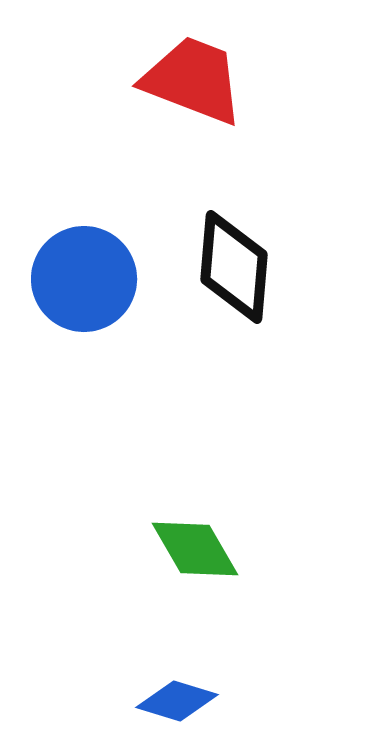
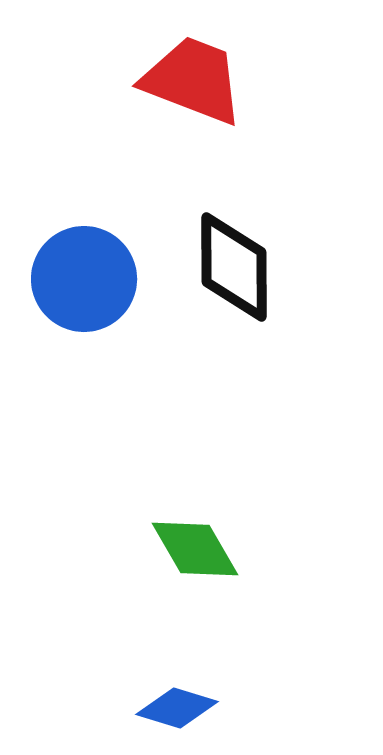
black diamond: rotated 5 degrees counterclockwise
blue diamond: moved 7 px down
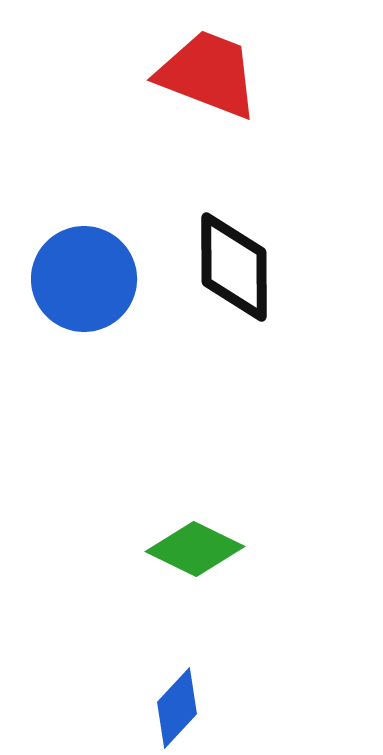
red trapezoid: moved 15 px right, 6 px up
green diamond: rotated 34 degrees counterclockwise
blue diamond: rotated 64 degrees counterclockwise
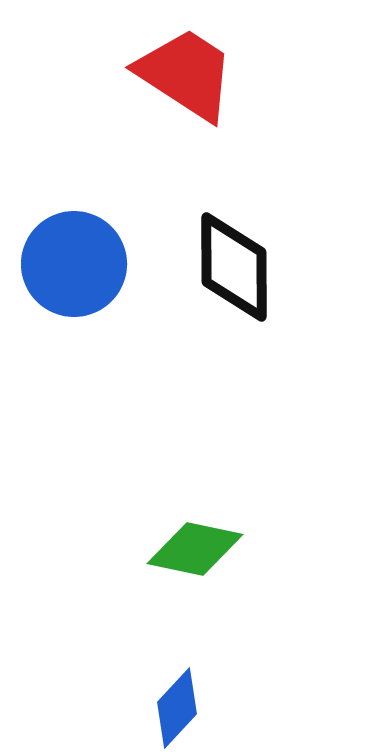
red trapezoid: moved 22 px left; rotated 12 degrees clockwise
blue circle: moved 10 px left, 15 px up
green diamond: rotated 14 degrees counterclockwise
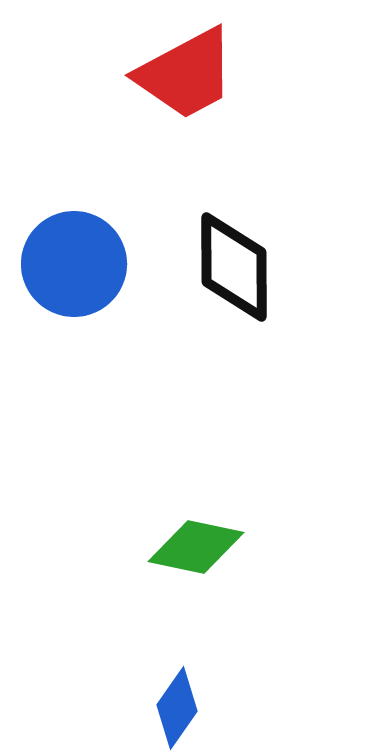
red trapezoid: rotated 119 degrees clockwise
green diamond: moved 1 px right, 2 px up
blue diamond: rotated 8 degrees counterclockwise
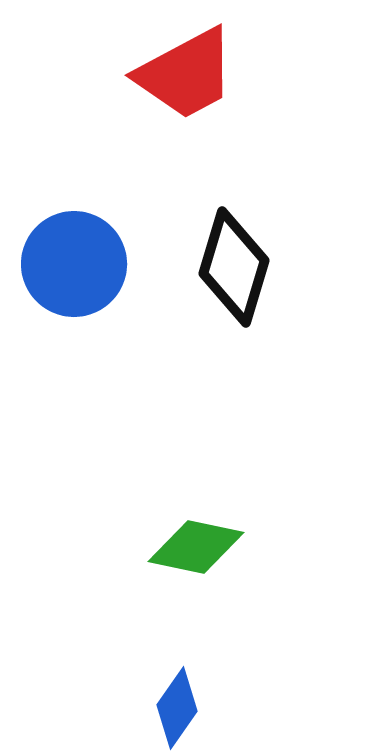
black diamond: rotated 17 degrees clockwise
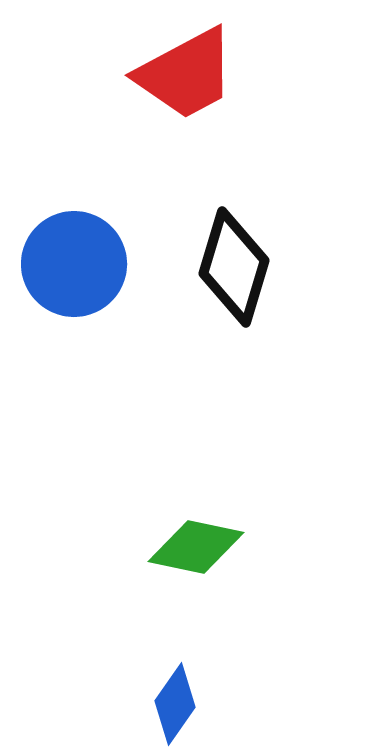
blue diamond: moved 2 px left, 4 px up
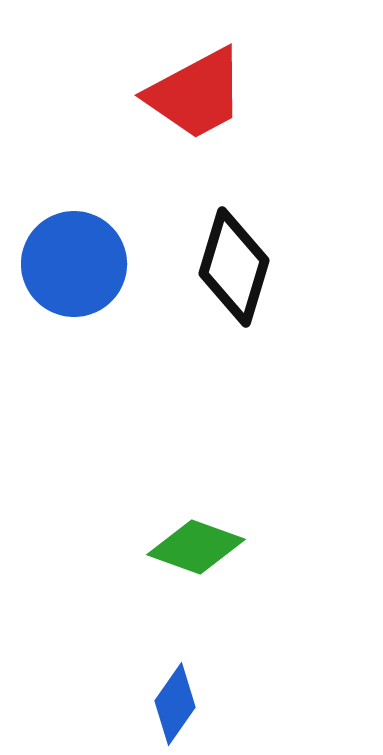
red trapezoid: moved 10 px right, 20 px down
green diamond: rotated 8 degrees clockwise
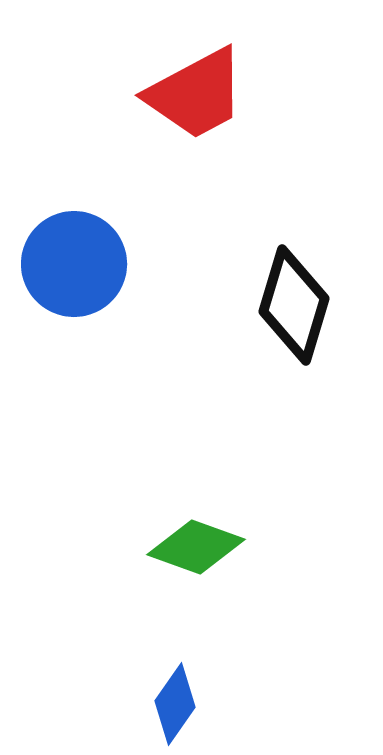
black diamond: moved 60 px right, 38 px down
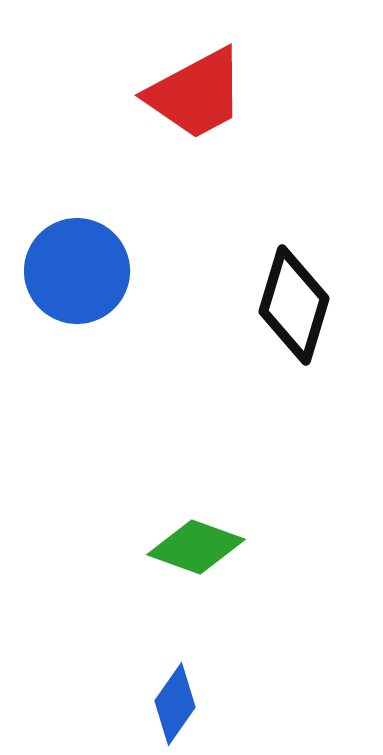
blue circle: moved 3 px right, 7 px down
